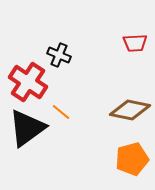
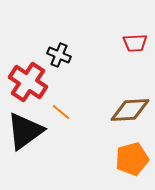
brown diamond: rotated 15 degrees counterclockwise
black triangle: moved 2 px left, 3 px down
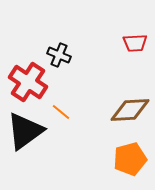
orange pentagon: moved 2 px left
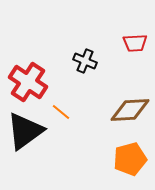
black cross: moved 26 px right, 6 px down
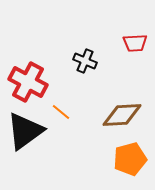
red cross: rotated 6 degrees counterclockwise
brown diamond: moved 8 px left, 5 px down
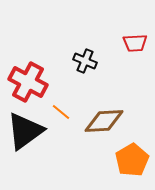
brown diamond: moved 18 px left, 6 px down
orange pentagon: moved 2 px right, 1 px down; rotated 16 degrees counterclockwise
